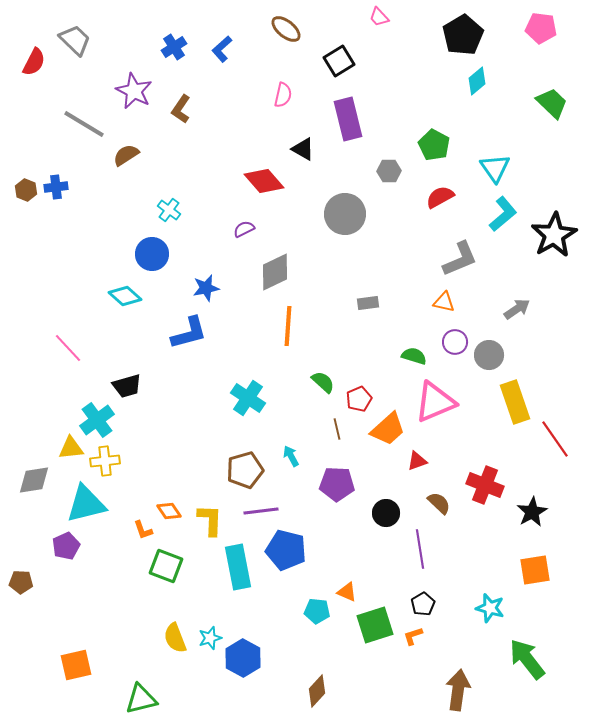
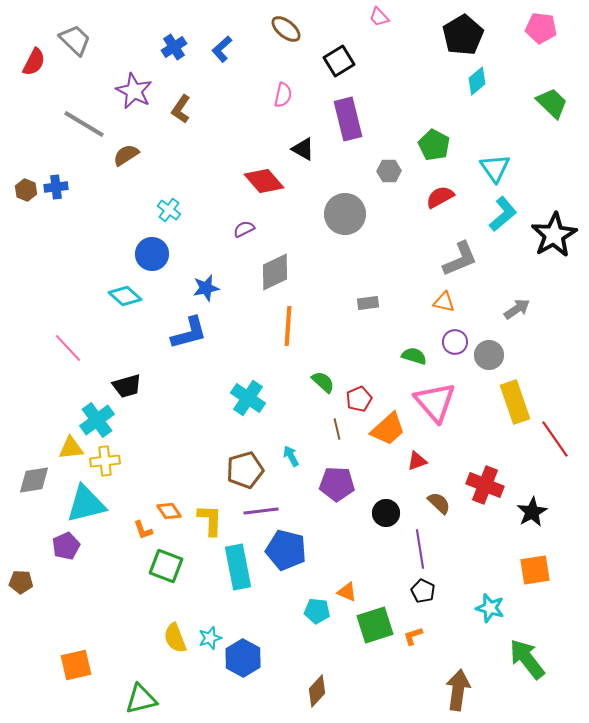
pink triangle at (435, 402): rotated 48 degrees counterclockwise
black pentagon at (423, 604): moved 13 px up; rotated 15 degrees counterclockwise
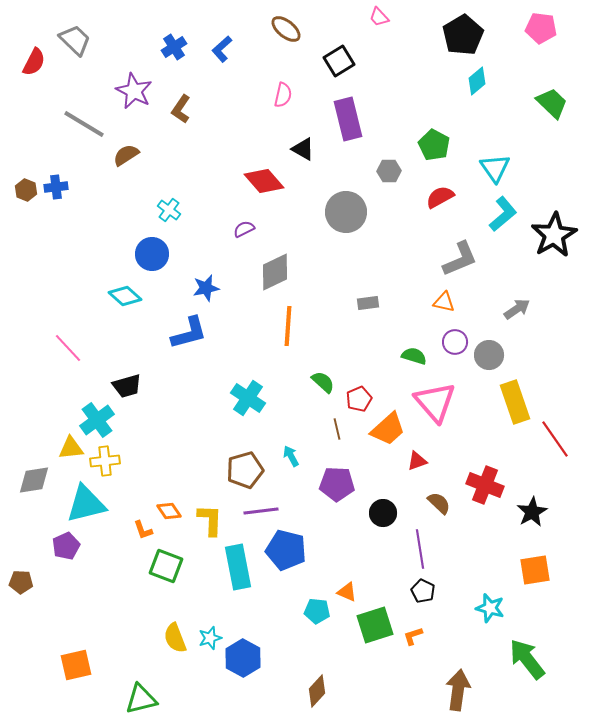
gray circle at (345, 214): moved 1 px right, 2 px up
black circle at (386, 513): moved 3 px left
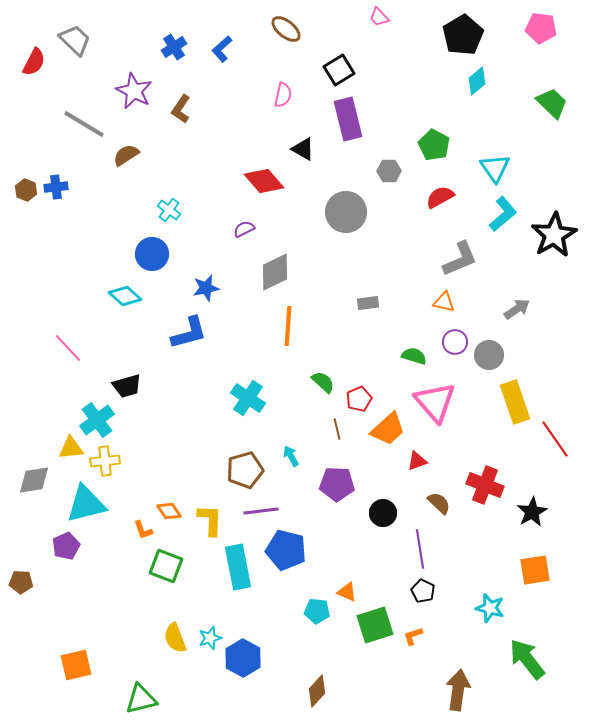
black square at (339, 61): moved 9 px down
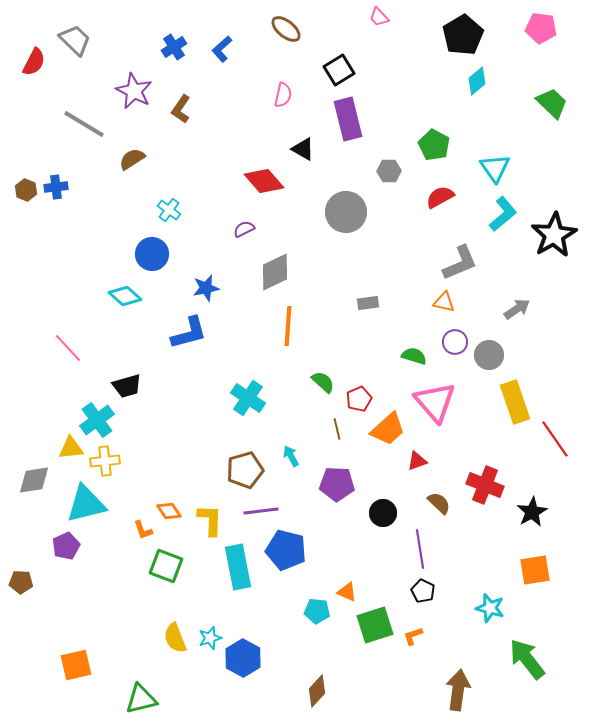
brown semicircle at (126, 155): moved 6 px right, 4 px down
gray L-shape at (460, 259): moved 4 px down
